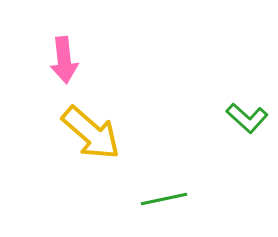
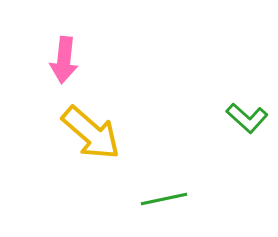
pink arrow: rotated 12 degrees clockwise
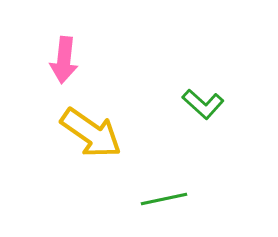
green L-shape: moved 44 px left, 14 px up
yellow arrow: rotated 6 degrees counterclockwise
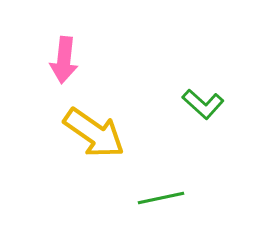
yellow arrow: moved 3 px right
green line: moved 3 px left, 1 px up
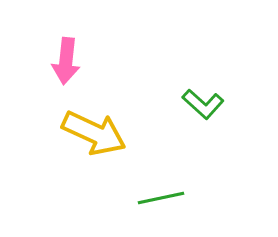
pink arrow: moved 2 px right, 1 px down
yellow arrow: rotated 10 degrees counterclockwise
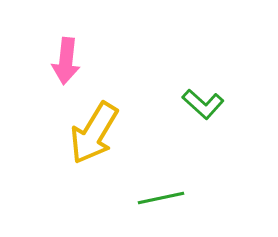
yellow arrow: rotated 96 degrees clockwise
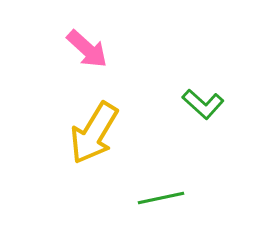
pink arrow: moved 21 px right, 12 px up; rotated 54 degrees counterclockwise
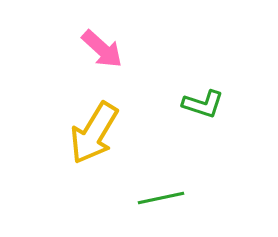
pink arrow: moved 15 px right
green L-shape: rotated 24 degrees counterclockwise
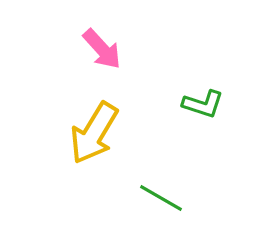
pink arrow: rotated 6 degrees clockwise
green line: rotated 42 degrees clockwise
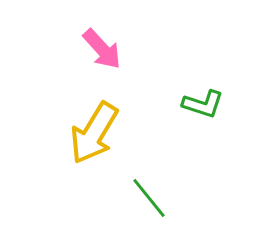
green line: moved 12 px left; rotated 21 degrees clockwise
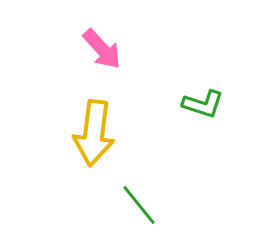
yellow arrow: rotated 24 degrees counterclockwise
green line: moved 10 px left, 7 px down
